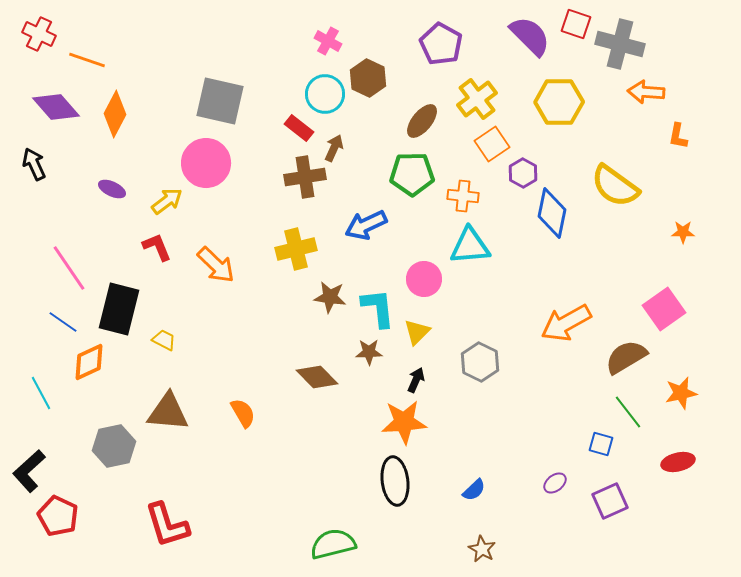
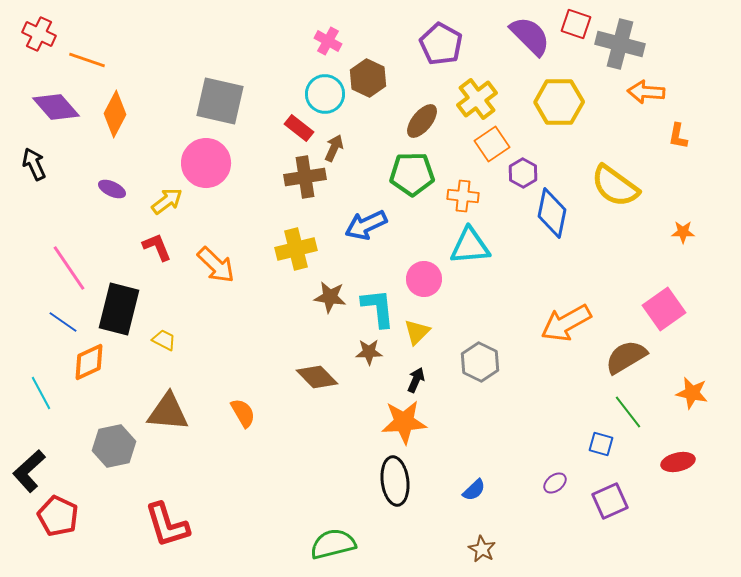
orange star at (681, 393): moved 11 px right; rotated 24 degrees clockwise
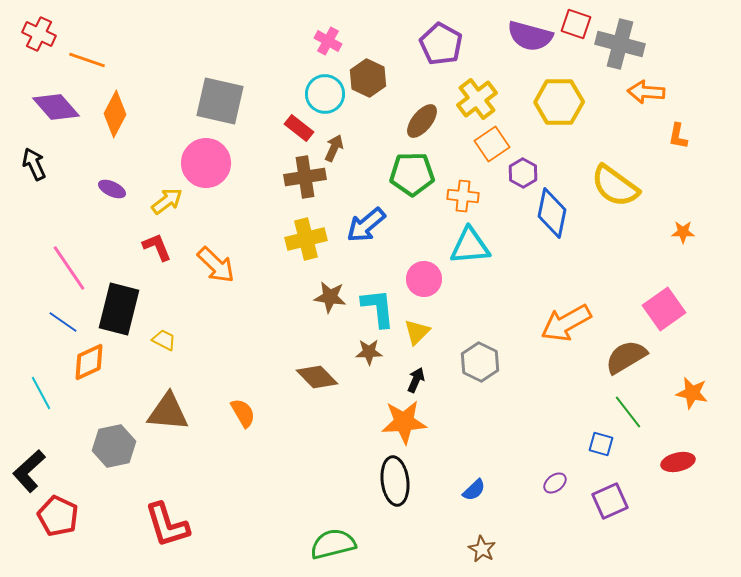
purple semicircle at (530, 36): rotated 150 degrees clockwise
blue arrow at (366, 225): rotated 15 degrees counterclockwise
yellow cross at (296, 249): moved 10 px right, 10 px up
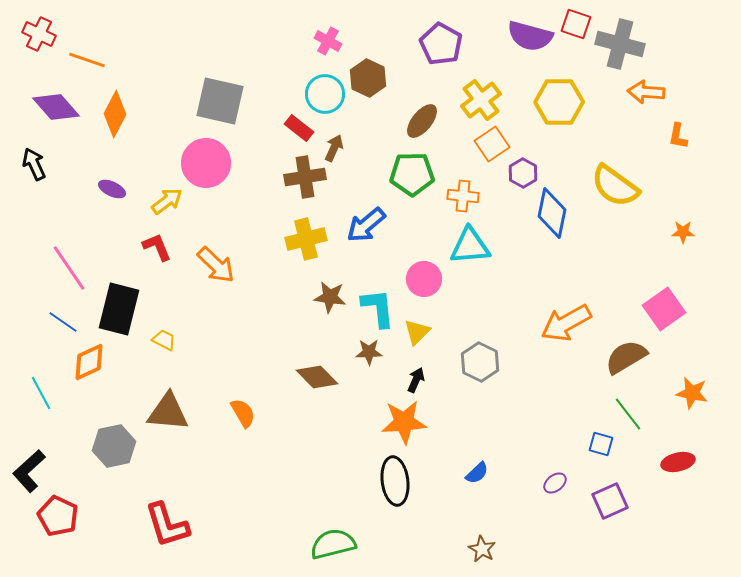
yellow cross at (477, 99): moved 4 px right, 1 px down
green line at (628, 412): moved 2 px down
blue semicircle at (474, 490): moved 3 px right, 17 px up
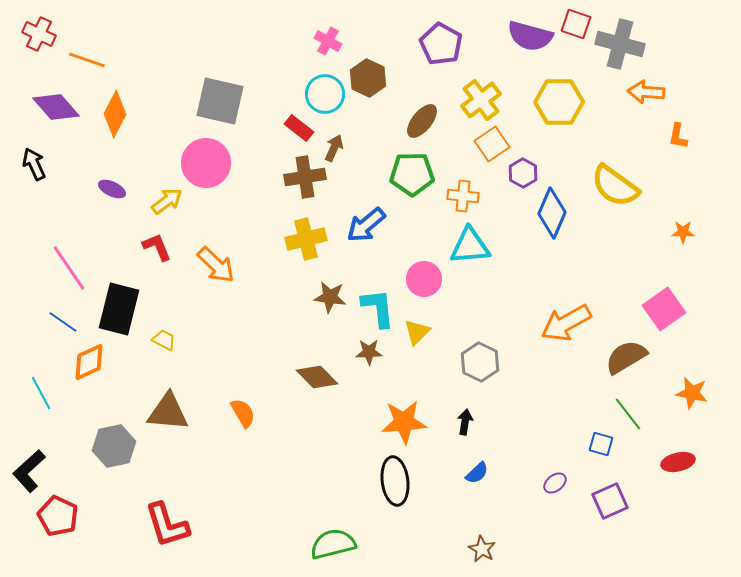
blue diamond at (552, 213): rotated 12 degrees clockwise
black arrow at (416, 380): moved 49 px right, 42 px down; rotated 15 degrees counterclockwise
